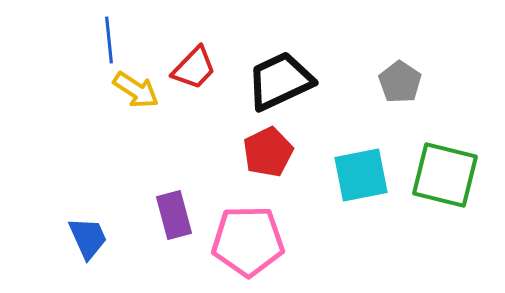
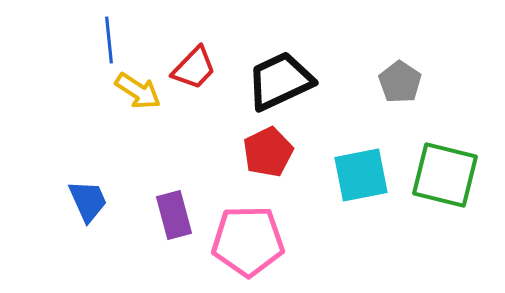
yellow arrow: moved 2 px right, 1 px down
blue trapezoid: moved 37 px up
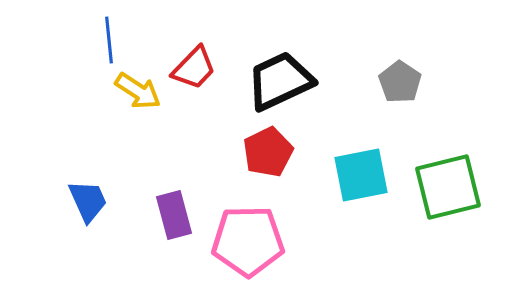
green square: moved 3 px right, 12 px down; rotated 28 degrees counterclockwise
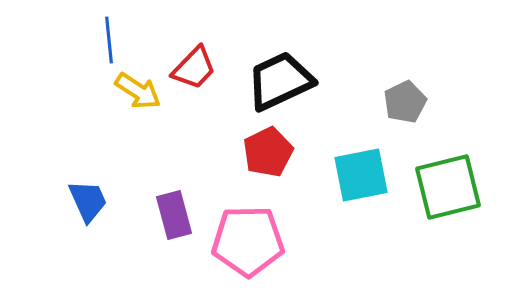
gray pentagon: moved 5 px right, 20 px down; rotated 12 degrees clockwise
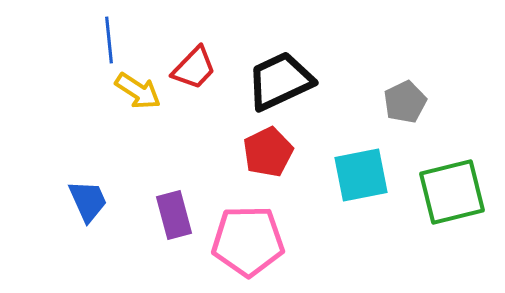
green square: moved 4 px right, 5 px down
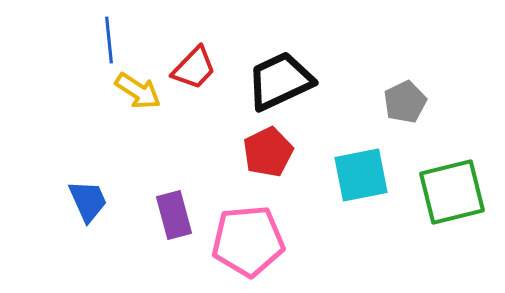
pink pentagon: rotated 4 degrees counterclockwise
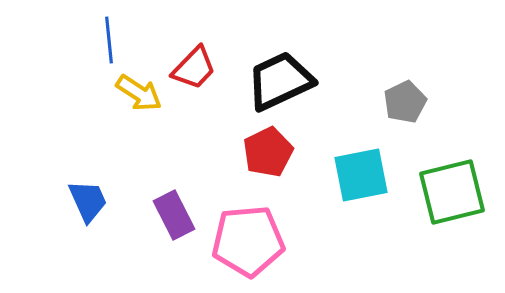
yellow arrow: moved 1 px right, 2 px down
purple rectangle: rotated 12 degrees counterclockwise
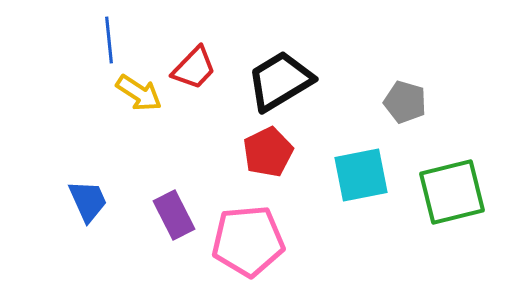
black trapezoid: rotated 6 degrees counterclockwise
gray pentagon: rotated 30 degrees counterclockwise
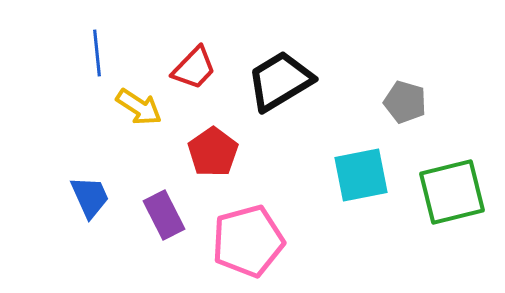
blue line: moved 12 px left, 13 px down
yellow arrow: moved 14 px down
red pentagon: moved 55 px left; rotated 9 degrees counterclockwise
blue trapezoid: moved 2 px right, 4 px up
purple rectangle: moved 10 px left
pink pentagon: rotated 10 degrees counterclockwise
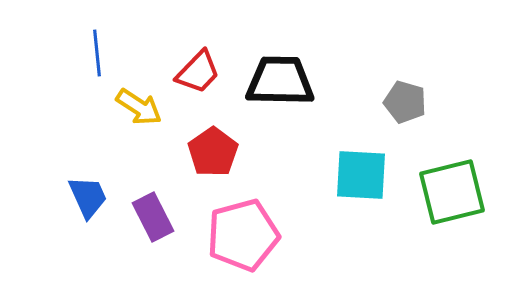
red trapezoid: moved 4 px right, 4 px down
black trapezoid: rotated 32 degrees clockwise
cyan square: rotated 14 degrees clockwise
blue trapezoid: moved 2 px left
purple rectangle: moved 11 px left, 2 px down
pink pentagon: moved 5 px left, 6 px up
